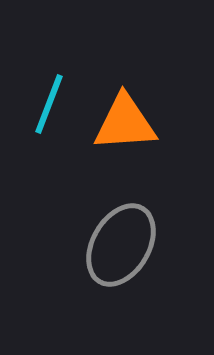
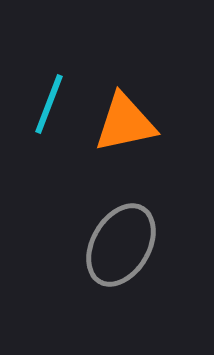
orange triangle: rotated 8 degrees counterclockwise
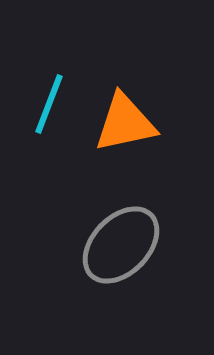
gray ellipse: rotated 14 degrees clockwise
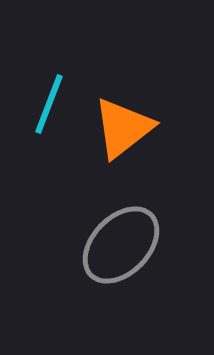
orange triangle: moved 2 px left, 5 px down; rotated 26 degrees counterclockwise
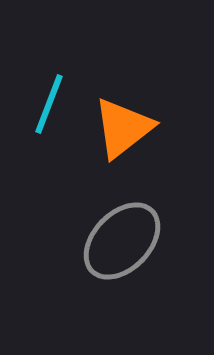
gray ellipse: moved 1 px right, 4 px up
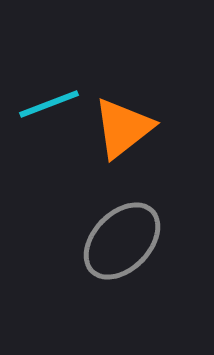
cyan line: rotated 48 degrees clockwise
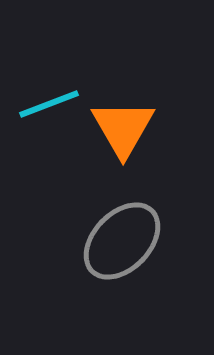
orange triangle: rotated 22 degrees counterclockwise
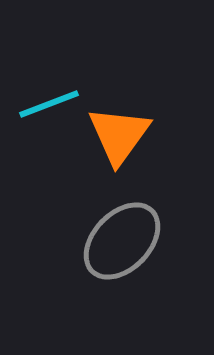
orange triangle: moved 4 px left, 7 px down; rotated 6 degrees clockwise
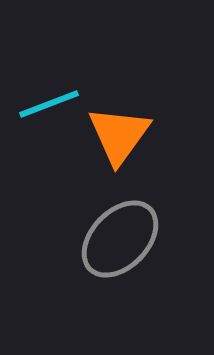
gray ellipse: moved 2 px left, 2 px up
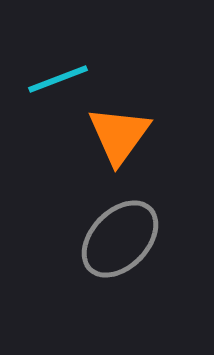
cyan line: moved 9 px right, 25 px up
